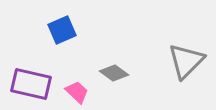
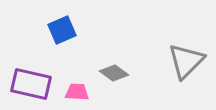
pink trapezoid: rotated 40 degrees counterclockwise
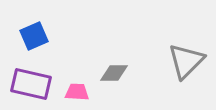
blue square: moved 28 px left, 6 px down
gray diamond: rotated 36 degrees counterclockwise
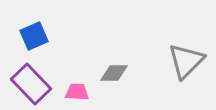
purple rectangle: rotated 33 degrees clockwise
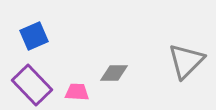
purple rectangle: moved 1 px right, 1 px down
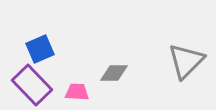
blue square: moved 6 px right, 13 px down
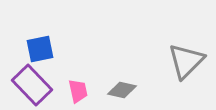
blue square: rotated 12 degrees clockwise
gray diamond: moved 8 px right, 17 px down; rotated 12 degrees clockwise
pink trapezoid: moved 1 px right, 1 px up; rotated 75 degrees clockwise
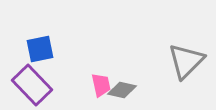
pink trapezoid: moved 23 px right, 6 px up
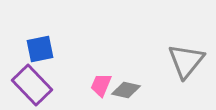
gray triangle: rotated 6 degrees counterclockwise
pink trapezoid: rotated 145 degrees counterclockwise
gray diamond: moved 4 px right
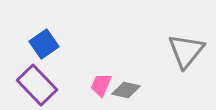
blue square: moved 4 px right, 5 px up; rotated 24 degrees counterclockwise
gray triangle: moved 10 px up
purple rectangle: moved 5 px right
